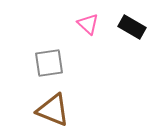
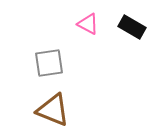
pink triangle: rotated 15 degrees counterclockwise
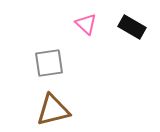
pink triangle: moved 2 px left; rotated 15 degrees clockwise
brown triangle: rotated 36 degrees counterclockwise
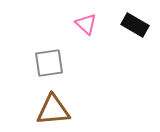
black rectangle: moved 3 px right, 2 px up
brown triangle: rotated 9 degrees clockwise
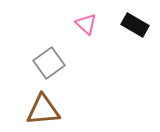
gray square: rotated 28 degrees counterclockwise
brown triangle: moved 10 px left
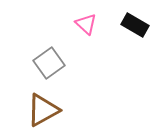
brown triangle: rotated 24 degrees counterclockwise
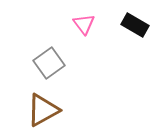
pink triangle: moved 2 px left; rotated 10 degrees clockwise
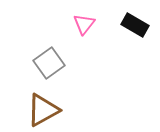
pink triangle: rotated 15 degrees clockwise
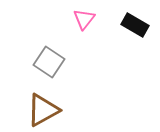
pink triangle: moved 5 px up
gray square: moved 1 px up; rotated 20 degrees counterclockwise
